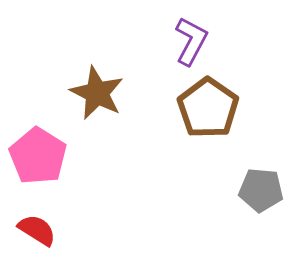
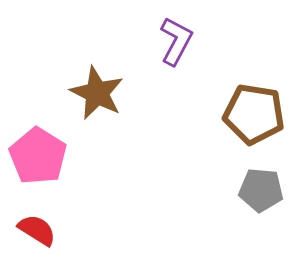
purple L-shape: moved 15 px left
brown pentagon: moved 46 px right, 6 px down; rotated 26 degrees counterclockwise
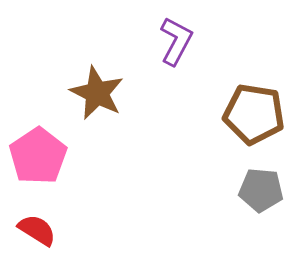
pink pentagon: rotated 6 degrees clockwise
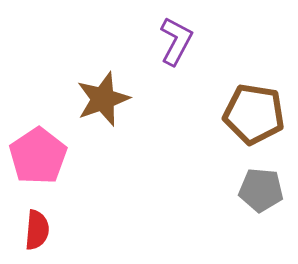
brown star: moved 6 px right, 6 px down; rotated 26 degrees clockwise
red semicircle: rotated 63 degrees clockwise
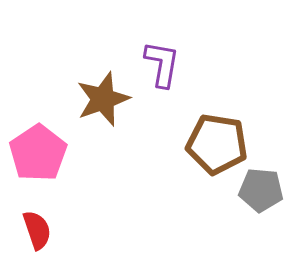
purple L-shape: moved 14 px left, 23 px down; rotated 18 degrees counterclockwise
brown pentagon: moved 37 px left, 30 px down
pink pentagon: moved 3 px up
red semicircle: rotated 24 degrees counterclockwise
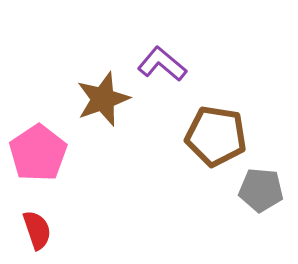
purple L-shape: rotated 60 degrees counterclockwise
brown pentagon: moved 1 px left, 8 px up
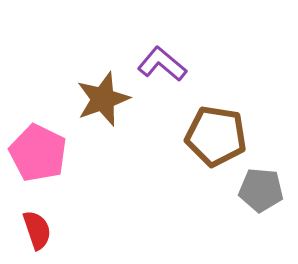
pink pentagon: rotated 12 degrees counterclockwise
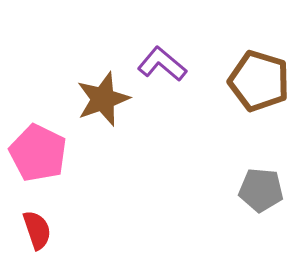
brown pentagon: moved 43 px right, 55 px up; rotated 8 degrees clockwise
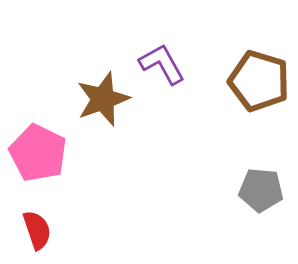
purple L-shape: rotated 21 degrees clockwise
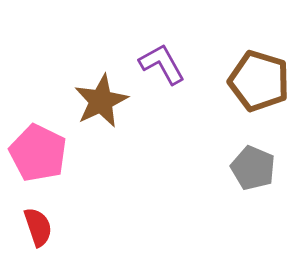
brown star: moved 2 px left, 2 px down; rotated 6 degrees counterclockwise
gray pentagon: moved 8 px left, 22 px up; rotated 18 degrees clockwise
red semicircle: moved 1 px right, 3 px up
